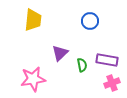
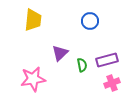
purple rectangle: rotated 25 degrees counterclockwise
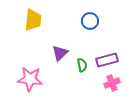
pink star: moved 3 px left; rotated 15 degrees clockwise
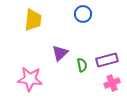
blue circle: moved 7 px left, 7 px up
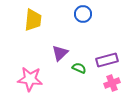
green semicircle: moved 3 px left, 3 px down; rotated 56 degrees counterclockwise
